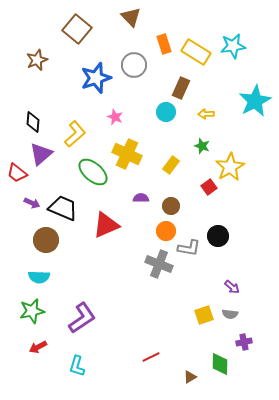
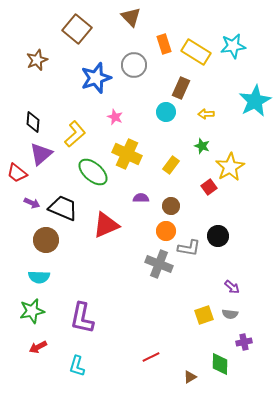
purple L-shape at (82, 318): rotated 136 degrees clockwise
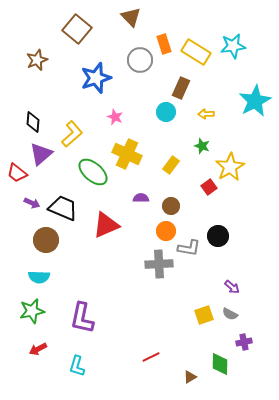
gray circle at (134, 65): moved 6 px right, 5 px up
yellow L-shape at (75, 134): moved 3 px left
gray cross at (159, 264): rotated 24 degrees counterclockwise
gray semicircle at (230, 314): rotated 21 degrees clockwise
red arrow at (38, 347): moved 2 px down
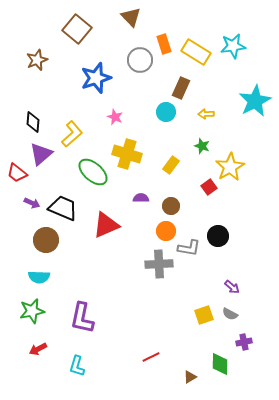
yellow cross at (127, 154): rotated 8 degrees counterclockwise
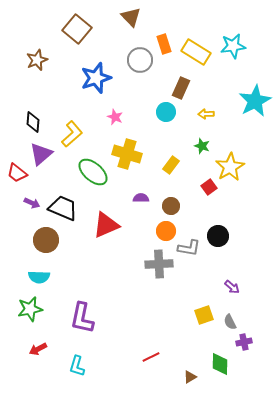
green star at (32, 311): moved 2 px left, 2 px up
gray semicircle at (230, 314): moved 8 px down; rotated 35 degrees clockwise
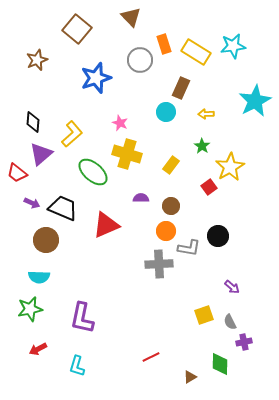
pink star at (115, 117): moved 5 px right, 6 px down
green star at (202, 146): rotated 14 degrees clockwise
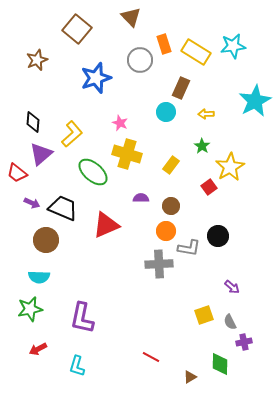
red line at (151, 357): rotated 54 degrees clockwise
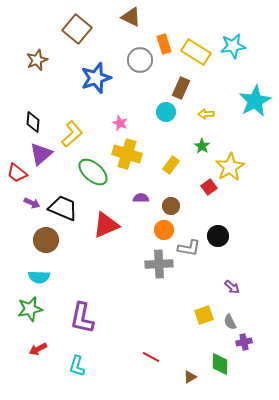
brown triangle at (131, 17): rotated 20 degrees counterclockwise
orange circle at (166, 231): moved 2 px left, 1 px up
